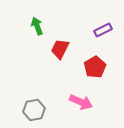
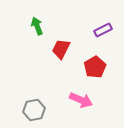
red trapezoid: moved 1 px right
pink arrow: moved 2 px up
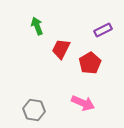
red pentagon: moved 5 px left, 4 px up
pink arrow: moved 2 px right, 3 px down
gray hexagon: rotated 20 degrees clockwise
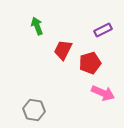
red trapezoid: moved 2 px right, 1 px down
red pentagon: rotated 15 degrees clockwise
pink arrow: moved 20 px right, 10 px up
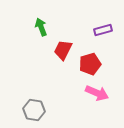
green arrow: moved 4 px right, 1 px down
purple rectangle: rotated 12 degrees clockwise
red pentagon: moved 1 px down
pink arrow: moved 6 px left
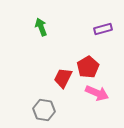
purple rectangle: moved 1 px up
red trapezoid: moved 28 px down
red pentagon: moved 2 px left, 3 px down; rotated 15 degrees counterclockwise
gray hexagon: moved 10 px right
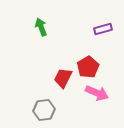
gray hexagon: rotated 15 degrees counterclockwise
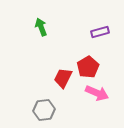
purple rectangle: moved 3 px left, 3 px down
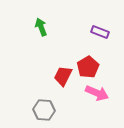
purple rectangle: rotated 36 degrees clockwise
red trapezoid: moved 2 px up
gray hexagon: rotated 10 degrees clockwise
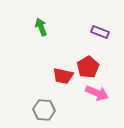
red trapezoid: rotated 105 degrees counterclockwise
